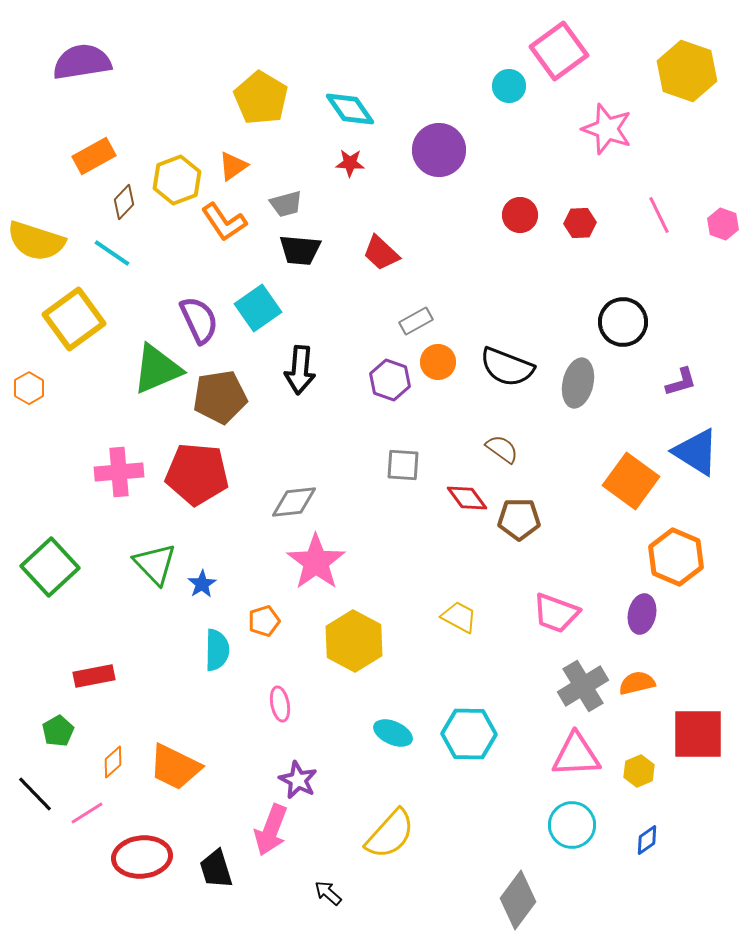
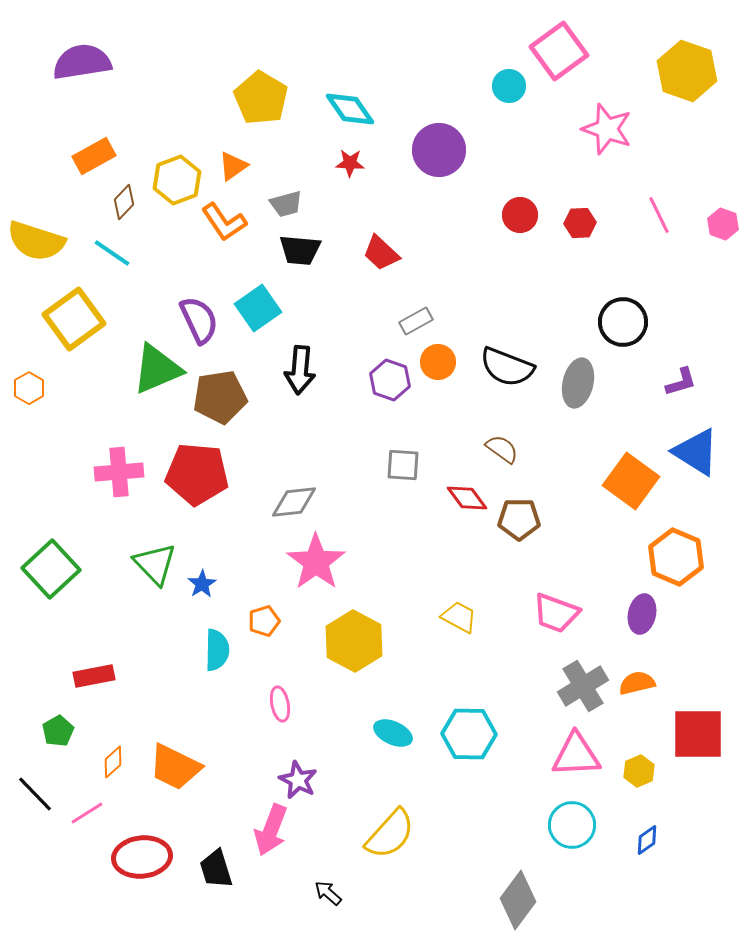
green square at (50, 567): moved 1 px right, 2 px down
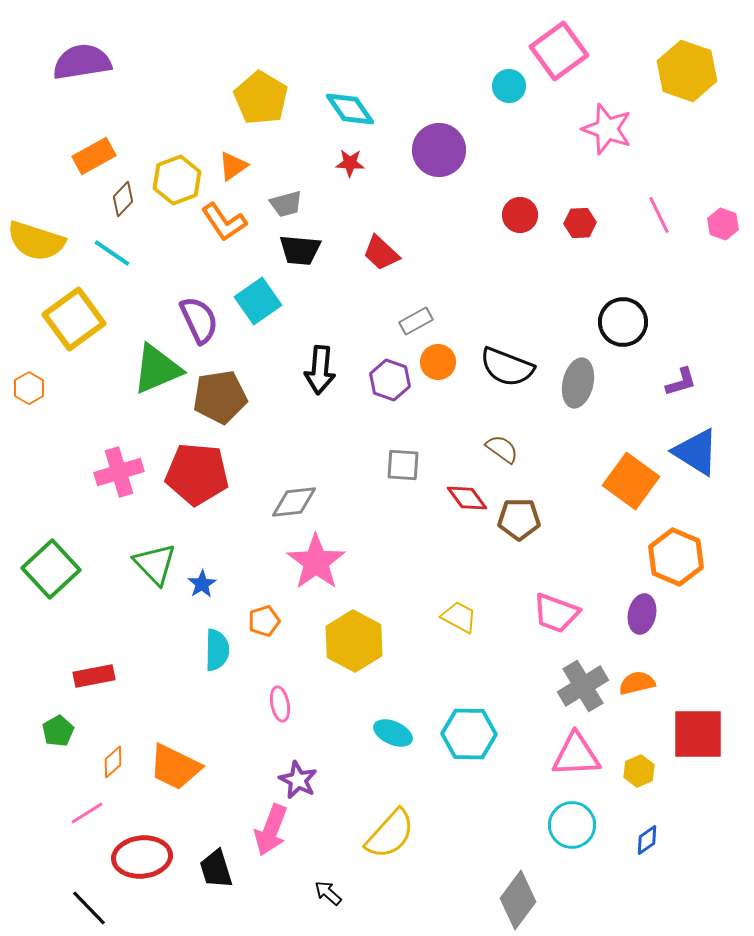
brown diamond at (124, 202): moved 1 px left, 3 px up
cyan square at (258, 308): moved 7 px up
black arrow at (300, 370): moved 20 px right
pink cross at (119, 472): rotated 12 degrees counterclockwise
black line at (35, 794): moved 54 px right, 114 px down
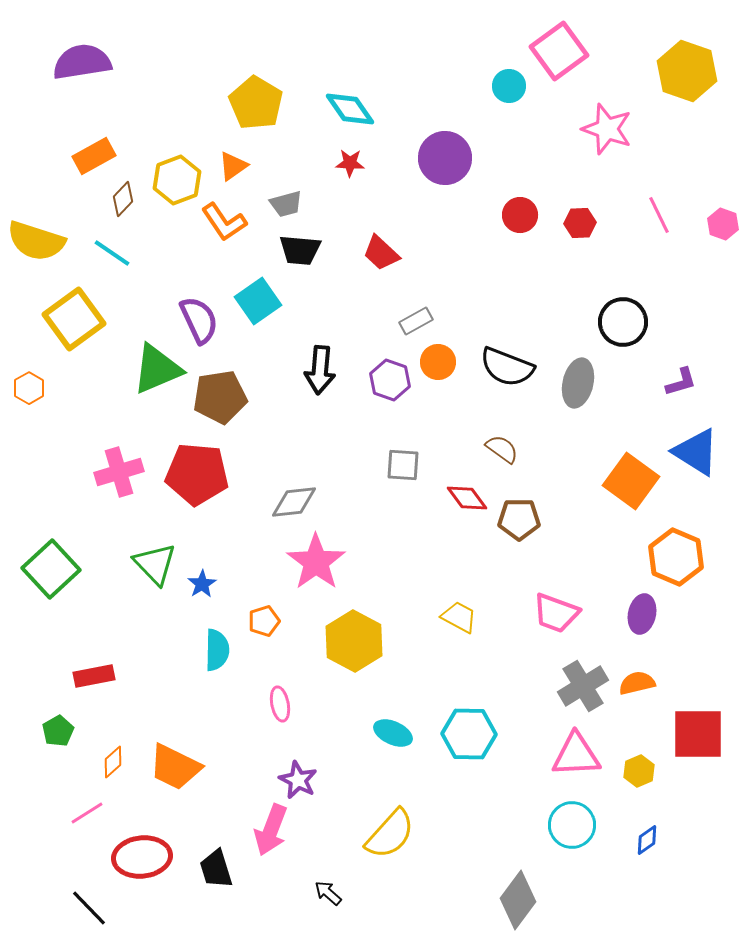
yellow pentagon at (261, 98): moved 5 px left, 5 px down
purple circle at (439, 150): moved 6 px right, 8 px down
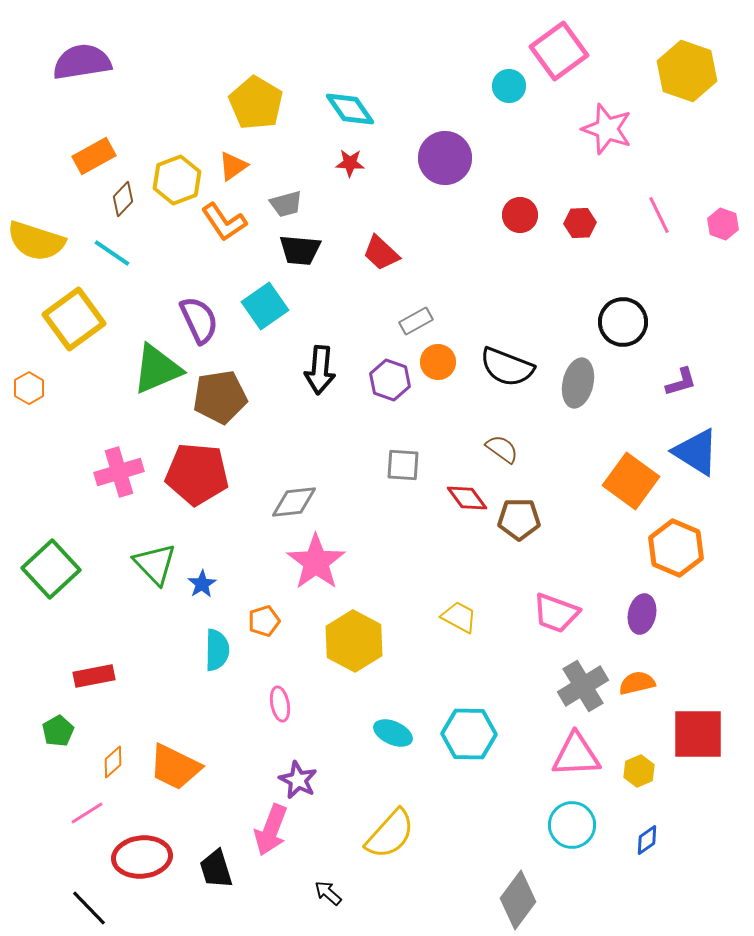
cyan square at (258, 301): moved 7 px right, 5 px down
orange hexagon at (676, 557): moved 9 px up
